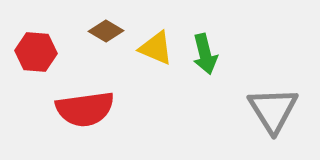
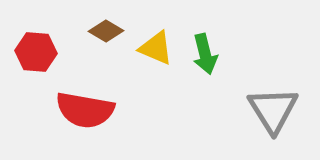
red semicircle: moved 1 px down; rotated 18 degrees clockwise
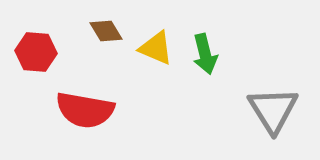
brown diamond: rotated 28 degrees clockwise
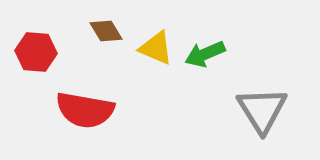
green arrow: rotated 81 degrees clockwise
gray triangle: moved 11 px left
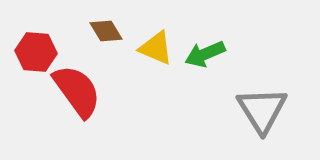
red semicircle: moved 8 px left, 19 px up; rotated 136 degrees counterclockwise
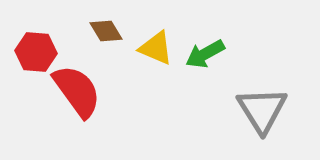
green arrow: rotated 6 degrees counterclockwise
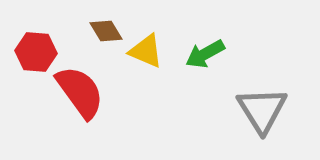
yellow triangle: moved 10 px left, 3 px down
red semicircle: moved 3 px right, 1 px down
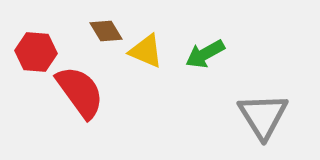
gray triangle: moved 1 px right, 6 px down
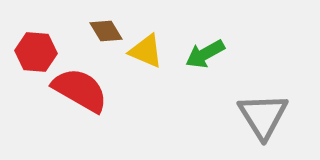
red semicircle: moved 2 px up; rotated 24 degrees counterclockwise
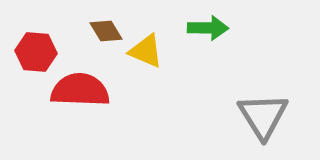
green arrow: moved 3 px right, 26 px up; rotated 150 degrees counterclockwise
red semicircle: rotated 28 degrees counterclockwise
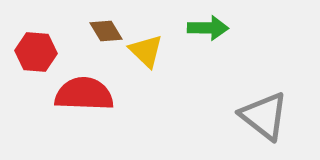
yellow triangle: rotated 21 degrees clockwise
red semicircle: moved 4 px right, 4 px down
gray triangle: moved 1 px right; rotated 20 degrees counterclockwise
